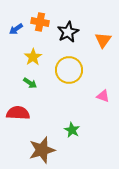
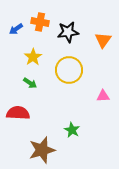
black star: rotated 20 degrees clockwise
pink triangle: rotated 24 degrees counterclockwise
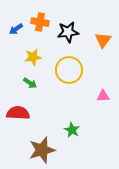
yellow star: rotated 24 degrees clockwise
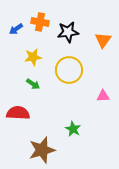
green arrow: moved 3 px right, 1 px down
green star: moved 1 px right, 1 px up
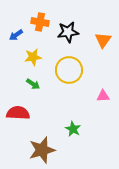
blue arrow: moved 6 px down
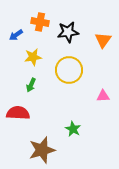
green arrow: moved 2 px left, 1 px down; rotated 80 degrees clockwise
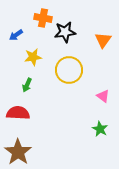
orange cross: moved 3 px right, 4 px up
black star: moved 3 px left
green arrow: moved 4 px left
pink triangle: rotated 40 degrees clockwise
green star: moved 27 px right
brown star: moved 24 px left, 2 px down; rotated 20 degrees counterclockwise
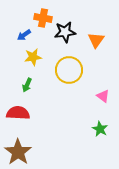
blue arrow: moved 8 px right
orange triangle: moved 7 px left
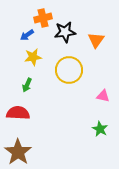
orange cross: rotated 24 degrees counterclockwise
blue arrow: moved 3 px right
pink triangle: rotated 24 degrees counterclockwise
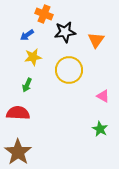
orange cross: moved 1 px right, 4 px up; rotated 36 degrees clockwise
pink triangle: rotated 16 degrees clockwise
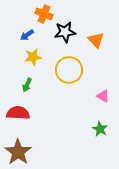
orange triangle: rotated 18 degrees counterclockwise
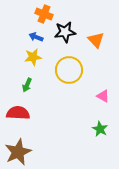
blue arrow: moved 9 px right, 2 px down; rotated 56 degrees clockwise
brown star: rotated 12 degrees clockwise
